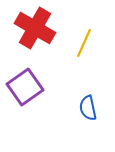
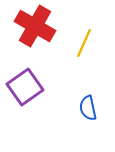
red cross: moved 2 px up
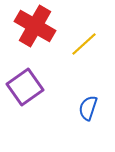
yellow line: moved 1 px down; rotated 24 degrees clockwise
blue semicircle: rotated 30 degrees clockwise
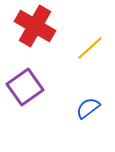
yellow line: moved 6 px right, 4 px down
blue semicircle: rotated 35 degrees clockwise
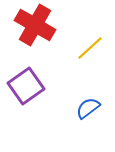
red cross: moved 1 px up
purple square: moved 1 px right, 1 px up
